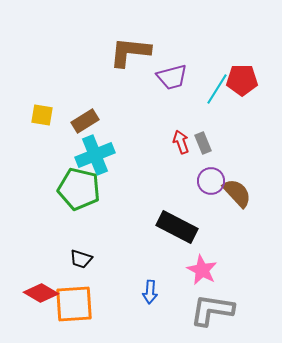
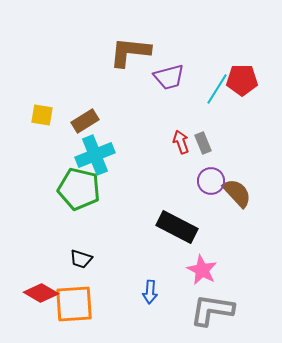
purple trapezoid: moved 3 px left
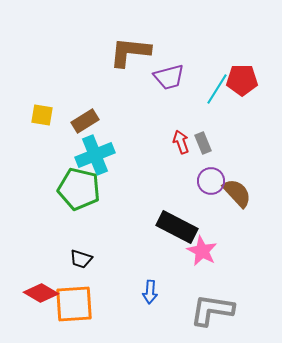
pink star: moved 19 px up
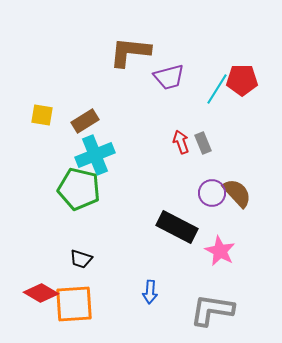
purple circle: moved 1 px right, 12 px down
pink star: moved 18 px right
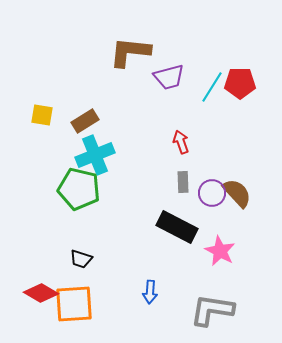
red pentagon: moved 2 px left, 3 px down
cyan line: moved 5 px left, 2 px up
gray rectangle: moved 20 px left, 39 px down; rotated 20 degrees clockwise
